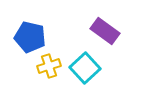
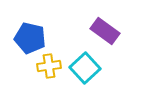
blue pentagon: moved 1 px down
yellow cross: rotated 10 degrees clockwise
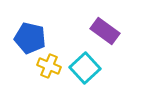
yellow cross: rotated 30 degrees clockwise
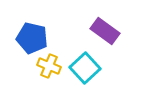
blue pentagon: moved 2 px right
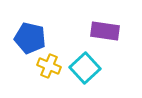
purple rectangle: rotated 28 degrees counterclockwise
blue pentagon: moved 2 px left
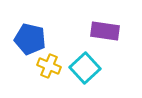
blue pentagon: moved 1 px down
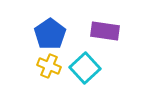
blue pentagon: moved 20 px right, 5 px up; rotated 24 degrees clockwise
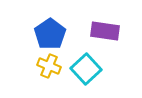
cyan square: moved 1 px right, 1 px down
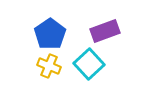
purple rectangle: rotated 28 degrees counterclockwise
cyan square: moved 3 px right, 5 px up
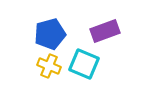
blue pentagon: rotated 20 degrees clockwise
cyan square: moved 5 px left; rotated 24 degrees counterclockwise
